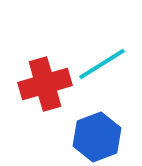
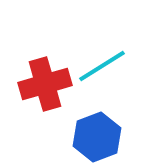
cyan line: moved 2 px down
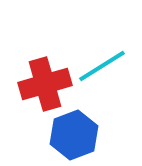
blue hexagon: moved 23 px left, 2 px up
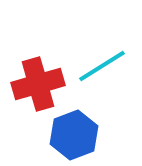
red cross: moved 7 px left
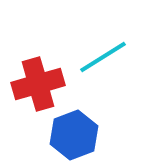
cyan line: moved 1 px right, 9 px up
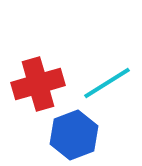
cyan line: moved 4 px right, 26 px down
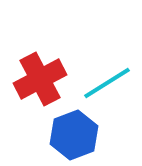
red cross: moved 2 px right, 5 px up; rotated 12 degrees counterclockwise
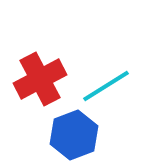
cyan line: moved 1 px left, 3 px down
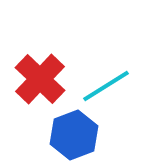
red cross: rotated 18 degrees counterclockwise
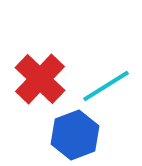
blue hexagon: moved 1 px right
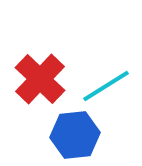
blue hexagon: rotated 15 degrees clockwise
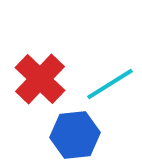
cyan line: moved 4 px right, 2 px up
